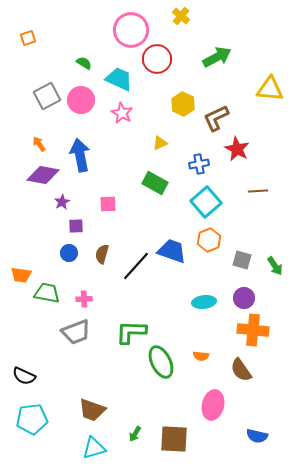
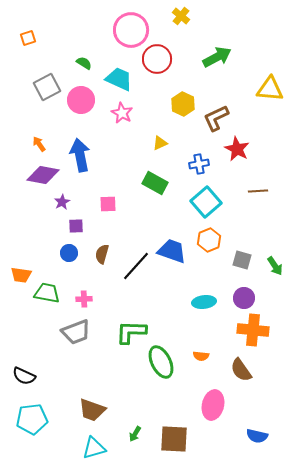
gray square at (47, 96): moved 9 px up
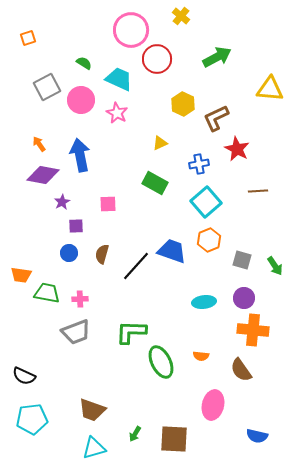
pink star at (122, 113): moved 5 px left
pink cross at (84, 299): moved 4 px left
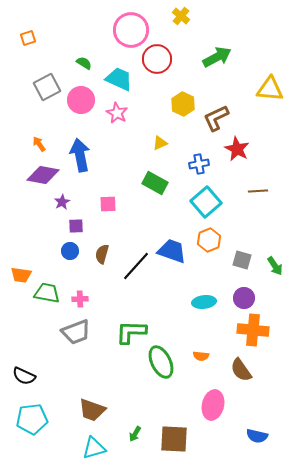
blue circle at (69, 253): moved 1 px right, 2 px up
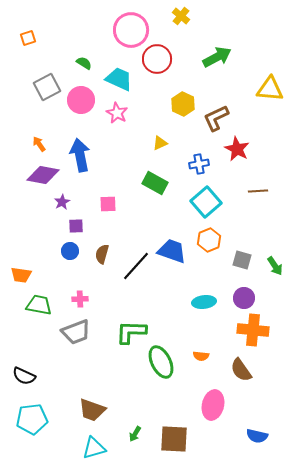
green trapezoid at (47, 293): moved 8 px left, 12 px down
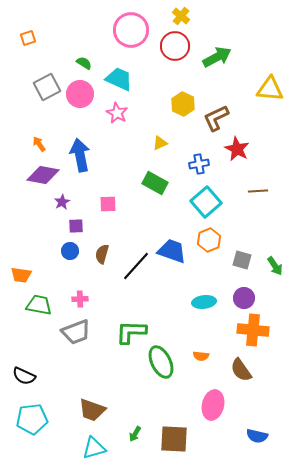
red circle at (157, 59): moved 18 px right, 13 px up
pink circle at (81, 100): moved 1 px left, 6 px up
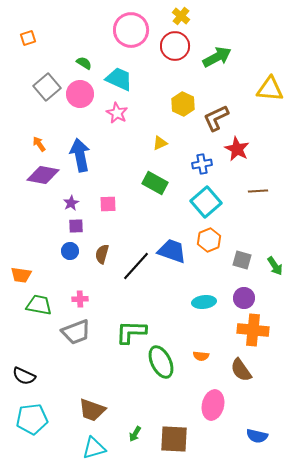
gray square at (47, 87): rotated 12 degrees counterclockwise
blue cross at (199, 164): moved 3 px right
purple star at (62, 202): moved 9 px right, 1 px down
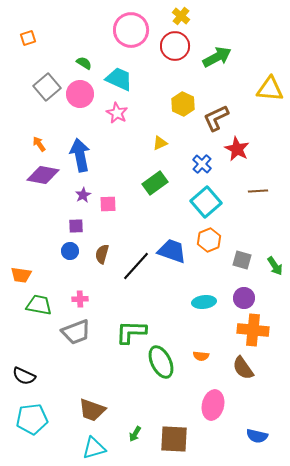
blue cross at (202, 164): rotated 36 degrees counterclockwise
green rectangle at (155, 183): rotated 65 degrees counterclockwise
purple star at (71, 203): moved 12 px right, 8 px up
brown semicircle at (241, 370): moved 2 px right, 2 px up
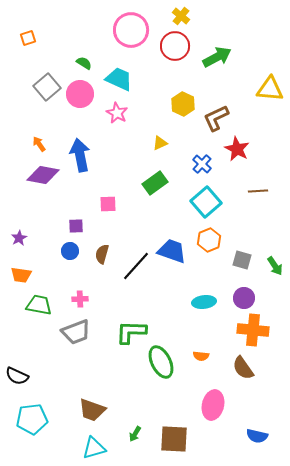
purple star at (83, 195): moved 64 px left, 43 px down
black semicircle at (24, 376): moved 7 px left
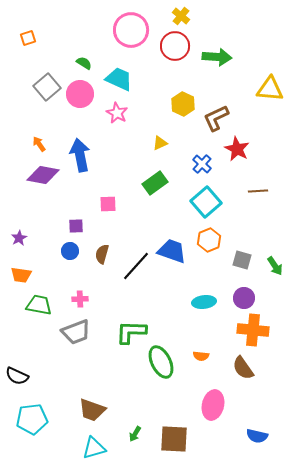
green arrow at (217, 57): rotated 32 degrees clockwise
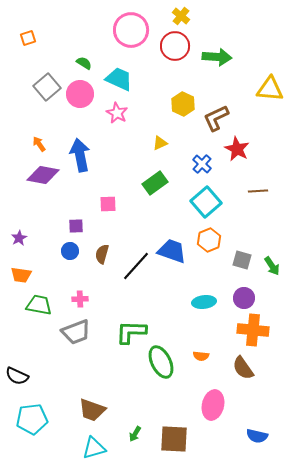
green arrow at (275, 266): moved 3 px left
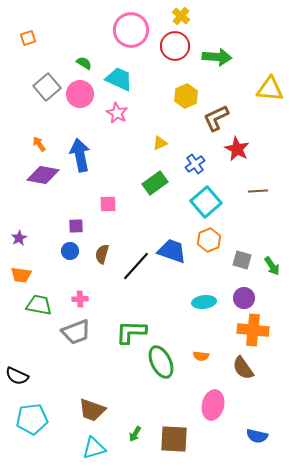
yellow hexagon at (183, 104): moved 3 px right, 8 px up; rotated 10 degrees clockwise
blue cross at (202, 164): moved 7 px left; rotated 12 degrees clockwise
